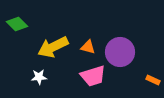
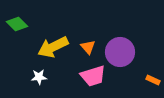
orange triangle: rotated 35 degrees clockwise
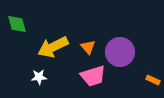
green diamond: rotated 30 degrees clockwise
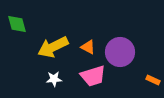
orange triangle: rotated 21 degrees counterclockwise
white star: moved 15 px right, 2 px down
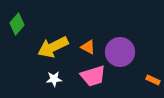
green diamond: rotated 55 degrees clockwise
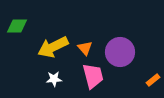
green diamond: moved 2 px down; rotated 50 degrees clockwise
orange triangle: moved 3 px left, 1 px down; rotated 21 degrees clockwise
pink trapezoid: rotated 88 degrees counterclockwise
orange rectangle: rotated 64 degrees counterclockwise
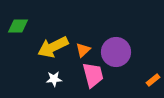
green diamond: moved 1 px right
orange triangle: moved 2 px left, 2 px down; rotated 28 degrees clockwise
purple circle: moved 4 px left
pink trapezoid: moved 1 px up
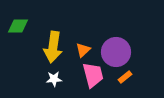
yellow arrow: rotated 56 degrees counterclockwise
orange rectangle: moved 28 px left, 3 px up
